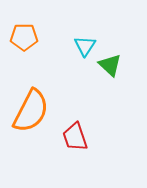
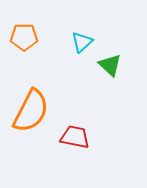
cyan triangle: moved 3 px left, 4 px up; rotated 15 degrees clockwise
red trapezoid: rotated 120 degrees clockwise
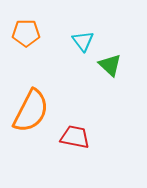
orange pentagon: moved 2 px right, 4 px up
cyan triangle: moved 1 px right, 1 px up; rotated 25 degrees counterclockwise
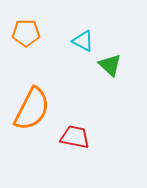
cyan triangle: rotated 25 degrees counterclockwise
orange semicircle: moved 1 px right, 2 px up
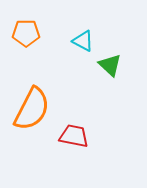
red trapezoid: moved 1 px left, 1 px up
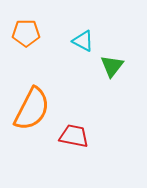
green triangle: moved 2 px right, 1 px down; rotated 25 degrees clockwise
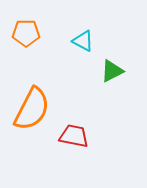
green triangle: moved 5 px down; rotated 25 degrees clockwise
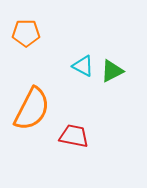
cyan triangle: moved 25 px down
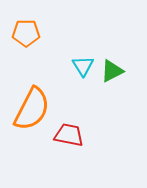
cyan triangle: rotated 30 degrees clockwise
red trapezoid: moved 5 px left, 1 px up
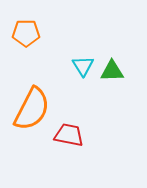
green triangle: rotated 25 degrees clockwise
